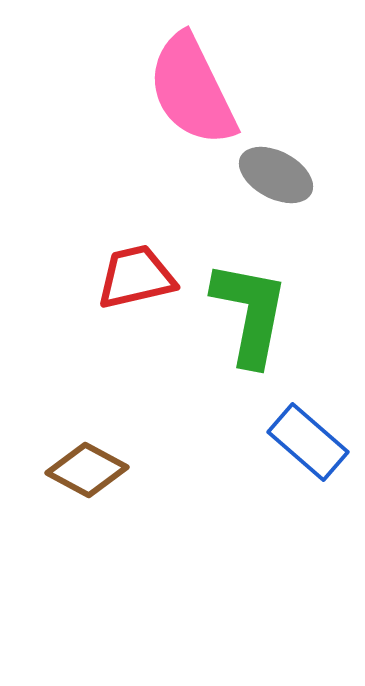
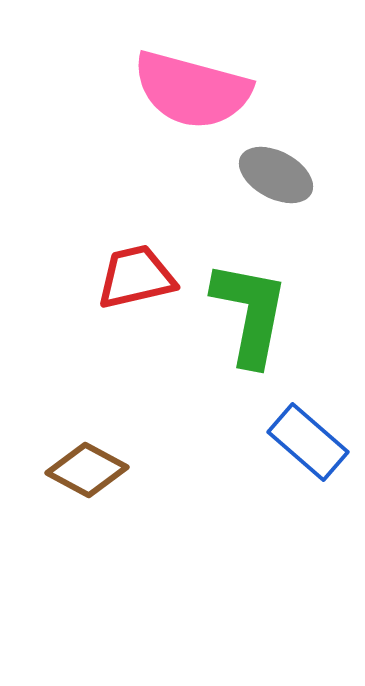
pink semicircle: rotated 49 degrees counterclockwise
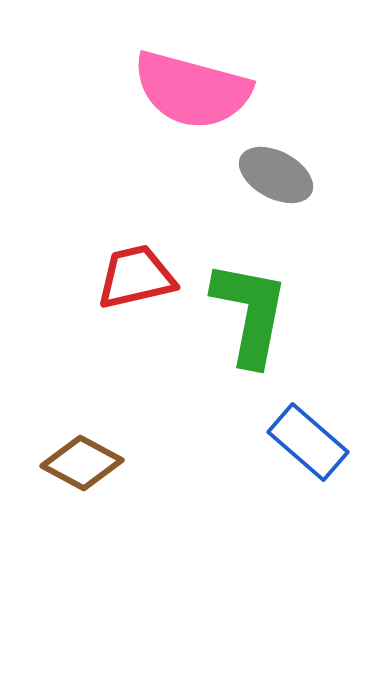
brown diamond: moved 5 px left, 7 px up
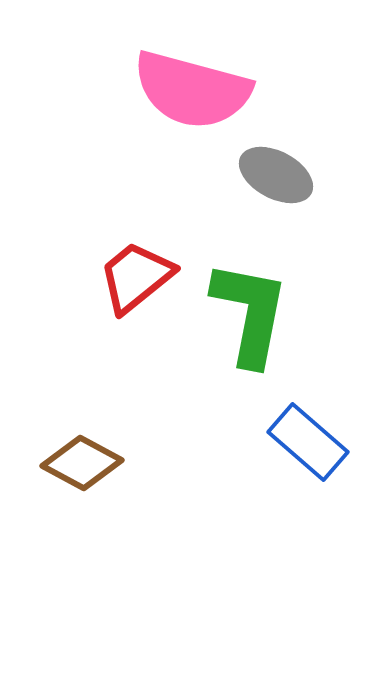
red trapezoid: rotated 26 degrees counterclockwise
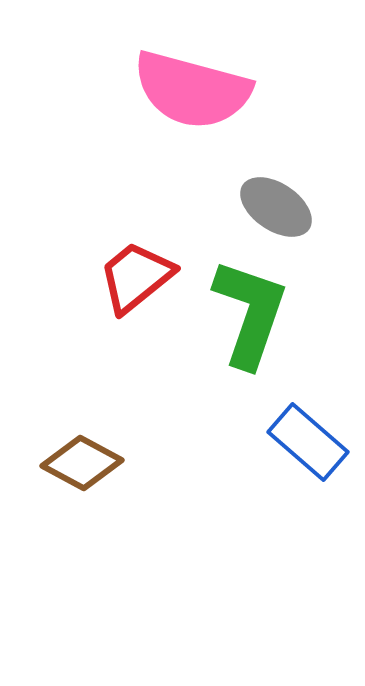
gray ellipse: moved 32 px down; rotated 6 degrees clockwise
green L-shape: rotated 8 degrees clockwise
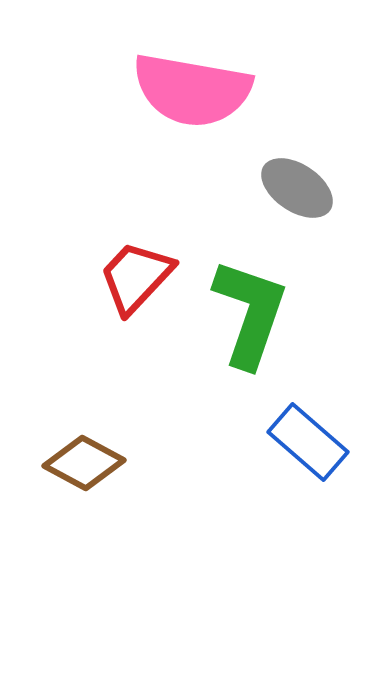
pink semicircle: rotated 5 degrees counterclockwise
gray ellipse: moved 21 px right, 19 px up
red trapezoid: rotated 8 degrees counterclockwise
brown diamond: moved 2 px right
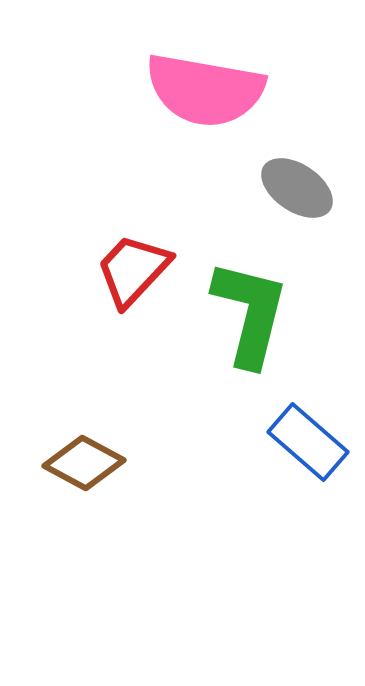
pink semicircle: moved 13 px right
red trapezoid: moved 3 px left, 7 px up
green L-shape: rotated 5 degrees counterclockwise
